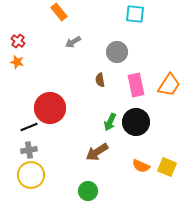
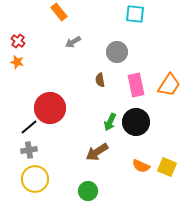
black line: rotated 18 degrees counterclockwise
yellow circle: moved 4 px right, 4 px down
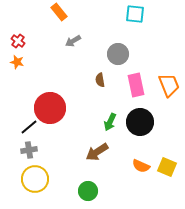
gray arrow: moved 1 px up
gray circle: moved 1 px right, 2 px down
orange trapezoid: rotated 55 degrees counterclockwise
black circle: moved 4 px right
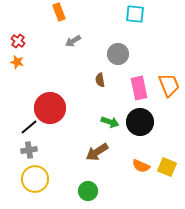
orange rectangle: rotated 18 degrees clockwise
pink rectangle: moved 3 px right, 3 px down
green arrow: rotated 96 degrees counterclockwise
